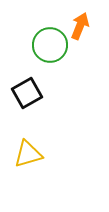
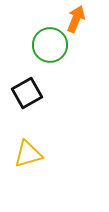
orange arrow: moved 4 px left, 7 px up
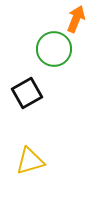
green circle: moved 4 px right, 4 px down
yellow triangle: moved 2 px right, 7 px down
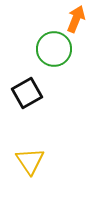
yellow triangle: rotated 48 degrees counterclockwise
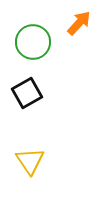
orange arrow: moved 3 px right, 4 px down; rotated 20 degrees clockwise
green circle: moved 21 px left, 7 px up
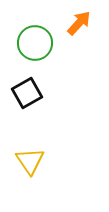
green circle: moved 2 px right, 1 px down
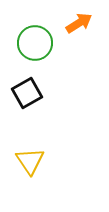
orange arrow: rotated 16 degrees clockwise
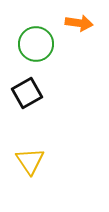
orange arrow: rotated 40 degrees clockwise
green circle: moved 1 px right, 1 px down
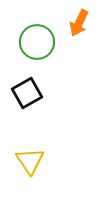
orange arrow: rotated 108 degrees clockwise
green circle: moved 1 px right, 2 px up
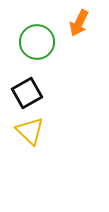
yellow triangle: moved 30 px up; rotated 12 degrees counterclockwise
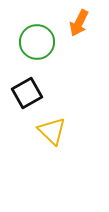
yellow triangle: moved 22 px right
